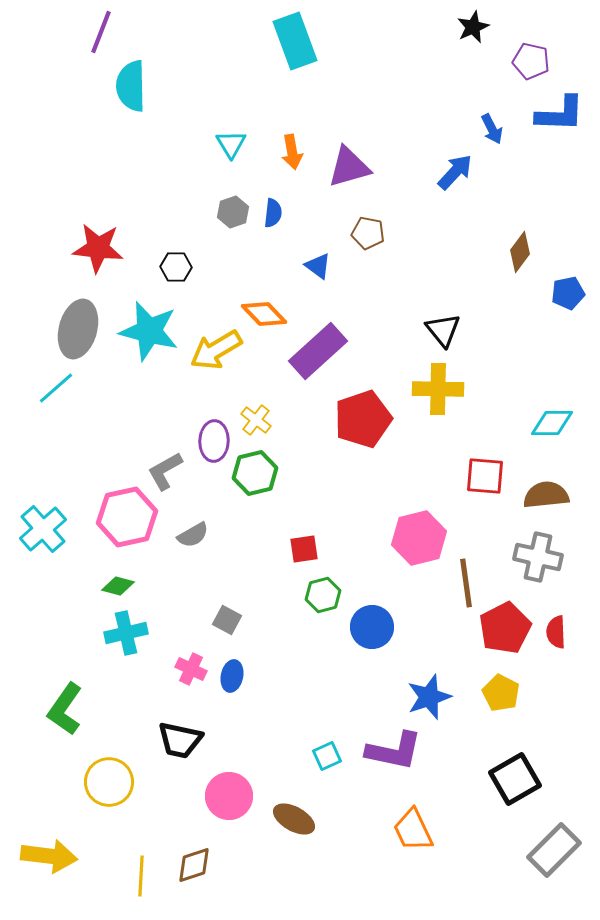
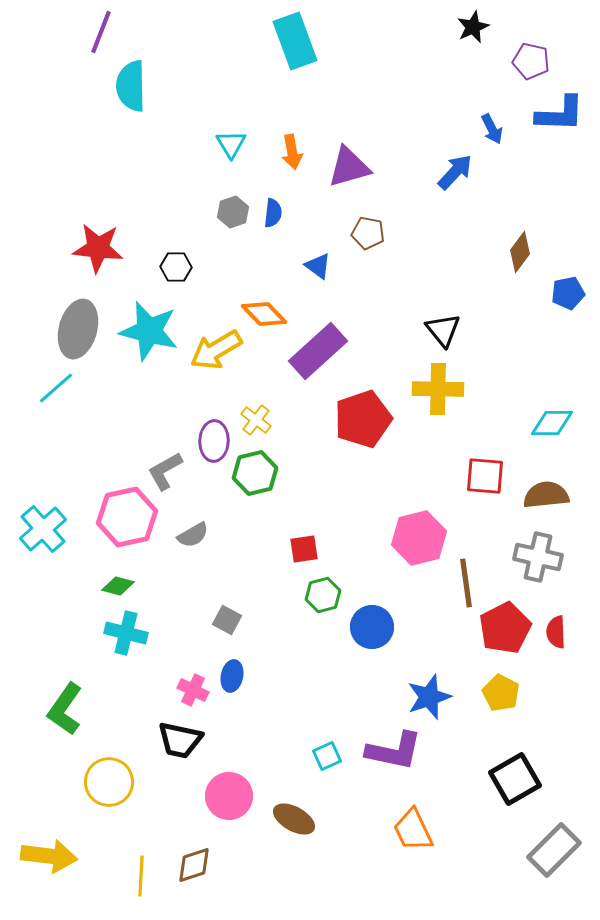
cyan cross at (126, 633): rotated 27 degrees clockwise
pink cross at (191, 669): moved 2 px right, 21 px down
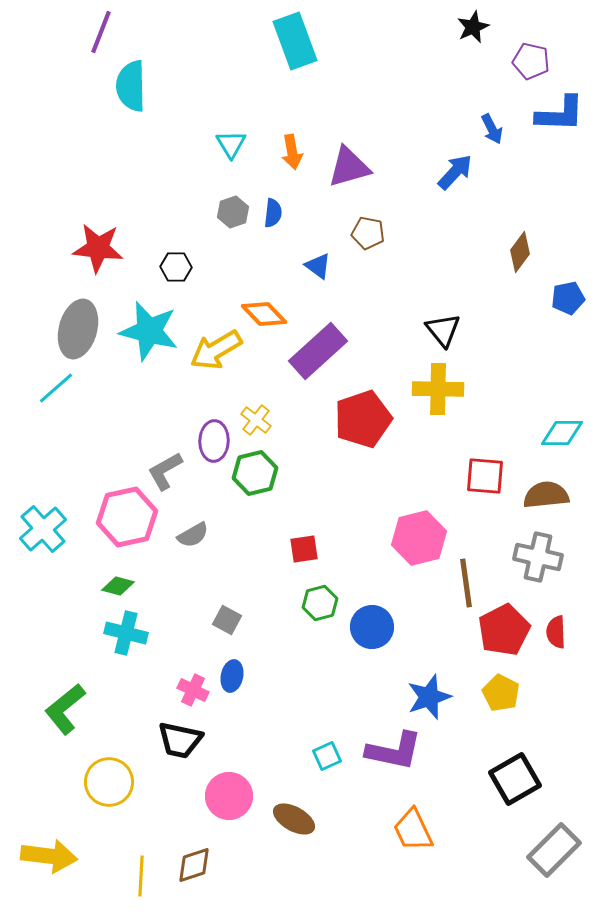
blue pentagon at (568, 293): moved 5 px down
cyan diamond at (552, 423): moved 10 px right, 10 px down
green hexagon at (323, 595): moved 3 px left, 8 px down
red pentagon at (505, 628): moved 1 px left, 2 px down
green L-shape at (65, 709): rotated 16 degrees clockwise
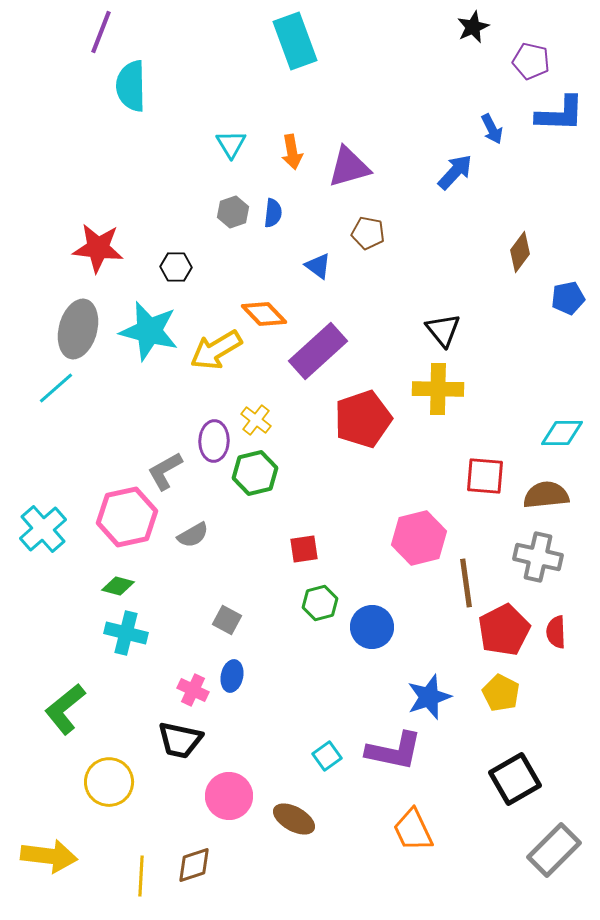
cyan square at (327, 756): rotated 12 degrees counterclockwise
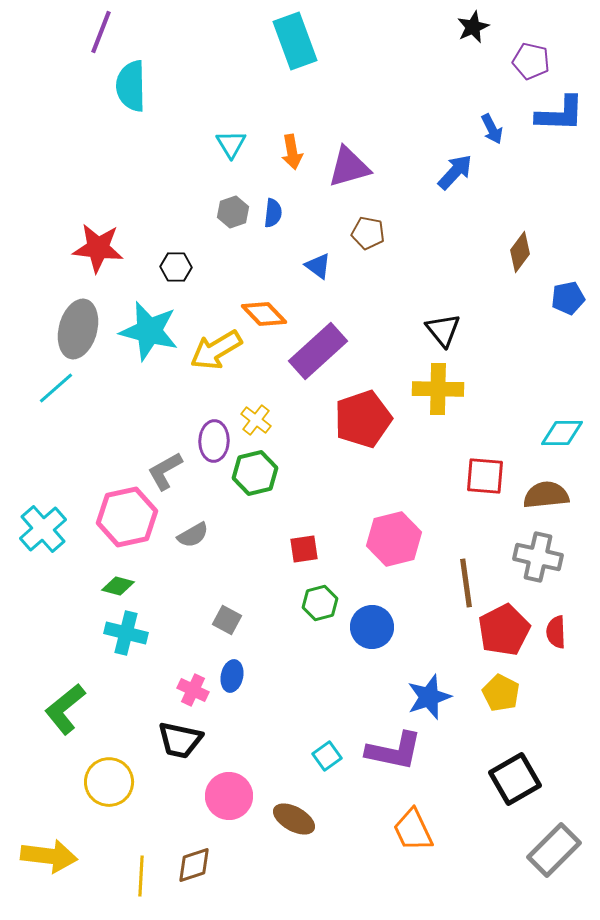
pink hexagon at (419, 538): moved 25 px left, 1 px down
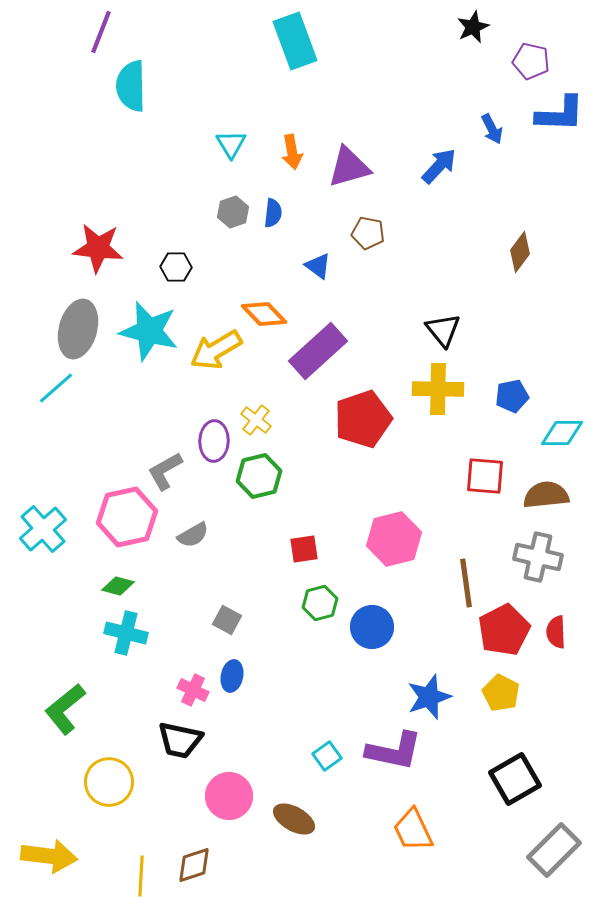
blue arrow at (455, 172): moved 16 px left, 6 px up
blue pentagon at (568, 298): moved 56 px left, 98 px down
green hexagon at (255, 473): moved 4 px right, 3 px down
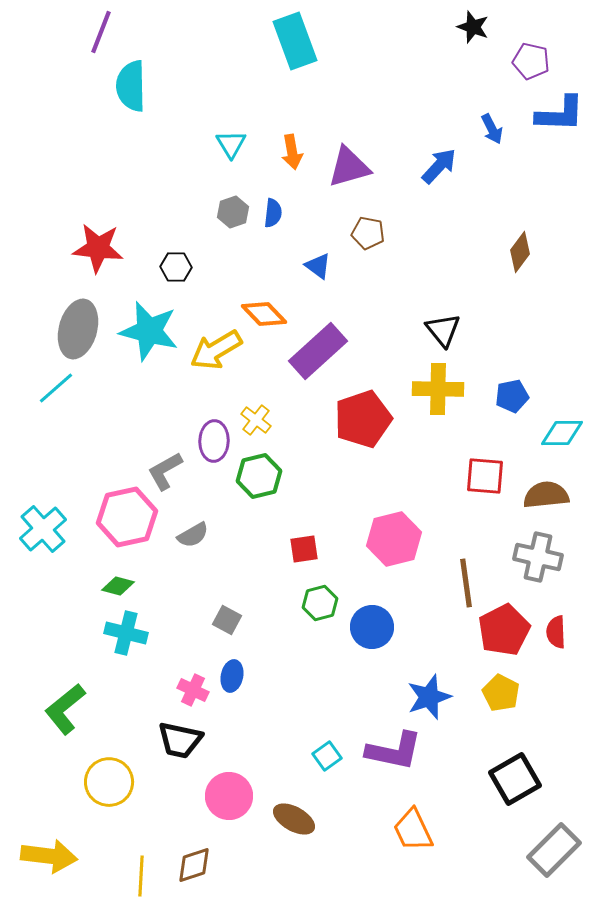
black star at (473, 27): rotated 28 degrees counterclockwise
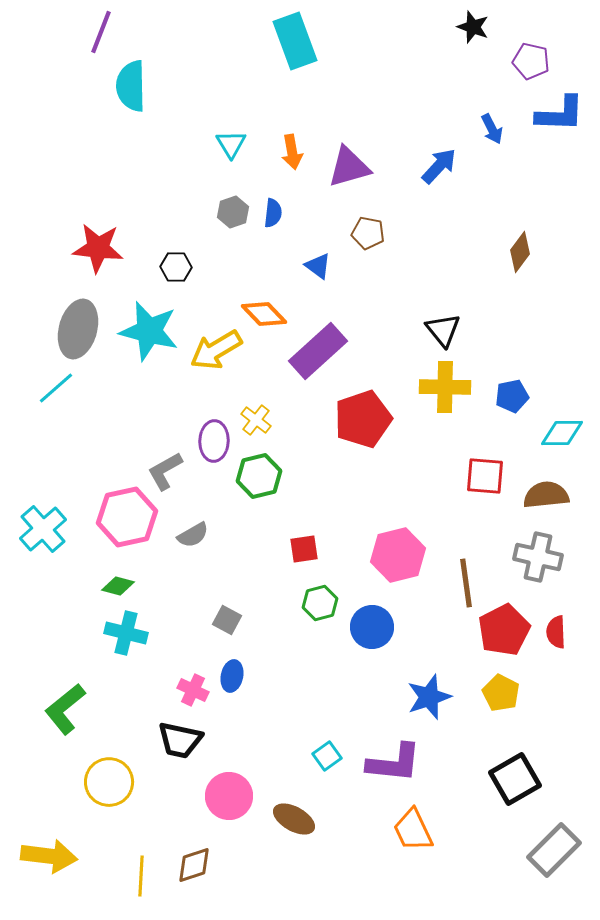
yellow cross at (438, 389): moved 7 px right, 2 px up
pink hexagon at (394, 539): moved 4 px right, 16 px down
purple L-shape at (394, 751): moved 12 px down; rotated 6 degrees counterclockwise
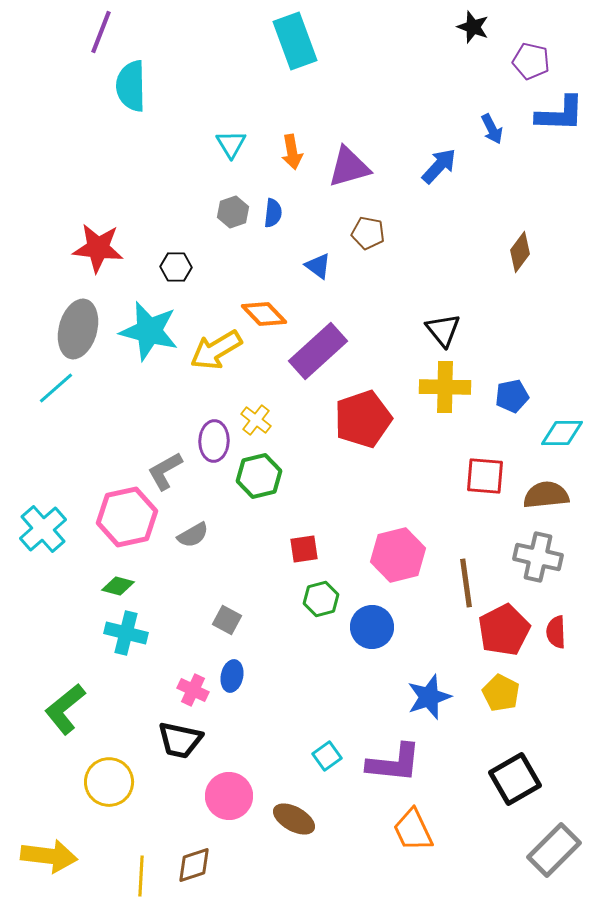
green hexagon at (320, 603): moved 1 px right, 4 px up
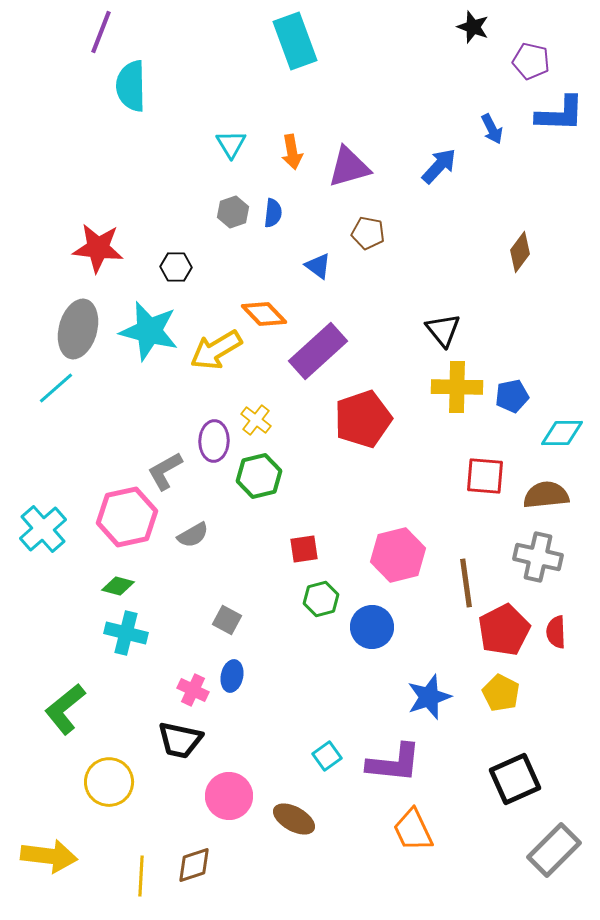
yellow cross at (445, 387): moved 12 px right
black square at (515, 779): rotated 6 degrees clockwise
